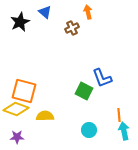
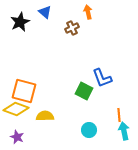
purple star: rotated 24 degrees clockwise
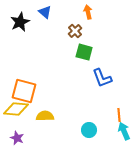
brown cross: moved 3 px right, 3 px down; rotated 16 degrees counterclockwise
green square: moved 39 px up; rotated 12 degrees counterclockwise
yellow diamond: rotated 15 degrees counterclockwise
cyan arrow: rotated 12 degrees counterclockwise
purple star: moved 1 px down
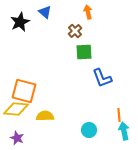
green square: rotated 18 degrees counterclockwise
cyan arrow: rotated 12 degrees clockwise
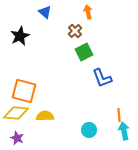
black star: moved 14 px down
green square: rotated 24 degrees counterclockwise
yellow diamond: moved 4 px down
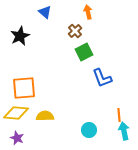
orange square: moved 3 px up; rotated 20 degrees counterclockwise
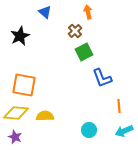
orange square: moved 3 px up; rotated 15 degrees clockwise
orange line: moved 9 px up
cyan arrow: rotated 102 degrees counterclockwise
purple star: moved 2 px left, 1 px up
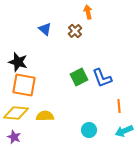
blue triangle: moved 17 px down
black star: moved 2 px left, 26 px down; rotated 30 degrees counterclockwise
green square: moved 5 px left, 25 px down
purple star: moved 1 px left
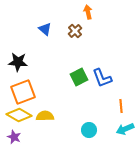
black star: rotated 12 degrees counterclockwise
orange square: moved 1 px left, 7 px down; rotated 30 degrees counterclockwise
orange line: moved 2 px right
yellow diamond: moved 3 px right, 2 px down; rotated 25 degrees clockwise
cyan arrow: moved 1 px right, 2 px up
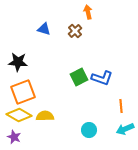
blue triangle: moved 1 px left; rotated 24 degrees counterclockwise
blue L-shape: rotated 50 degrees counterclockwise
